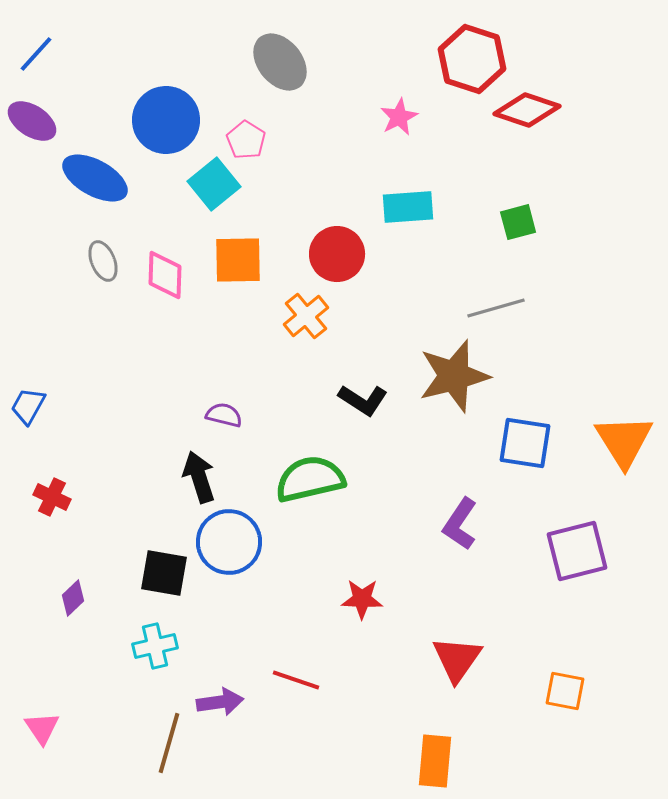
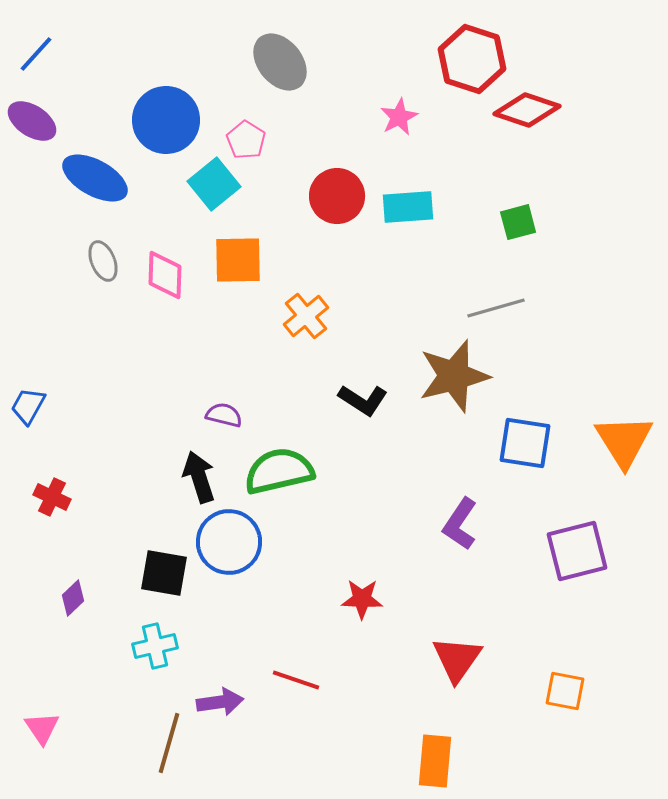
red circle at (337, 254): moved 58 px up
green semicircle at (310, 479): moved 31 px left, 8 px up
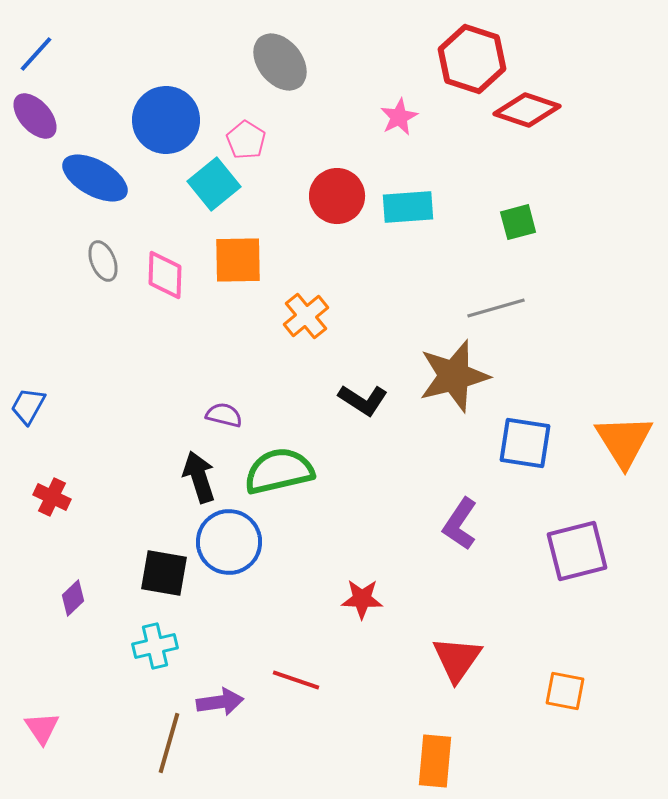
purple ellipse at (32, 121): moved 3 px right, 5 px up; rotated 15 degrees clockwise
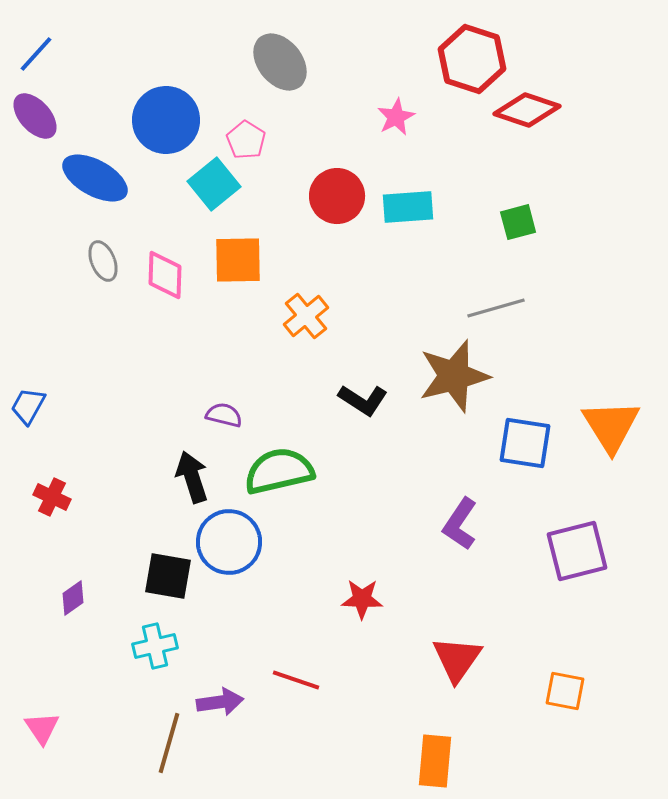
pink star at (399, 117): moved 3 px left
orange triangle at (624, 441): moved 13 px left, 15 px up
black arrow at (199, 477): moved 7 px left
black square at (164, 573): moved 4 px right, 3 px down
purple diamond at (73, 598): rotated 9 degrees clockwise
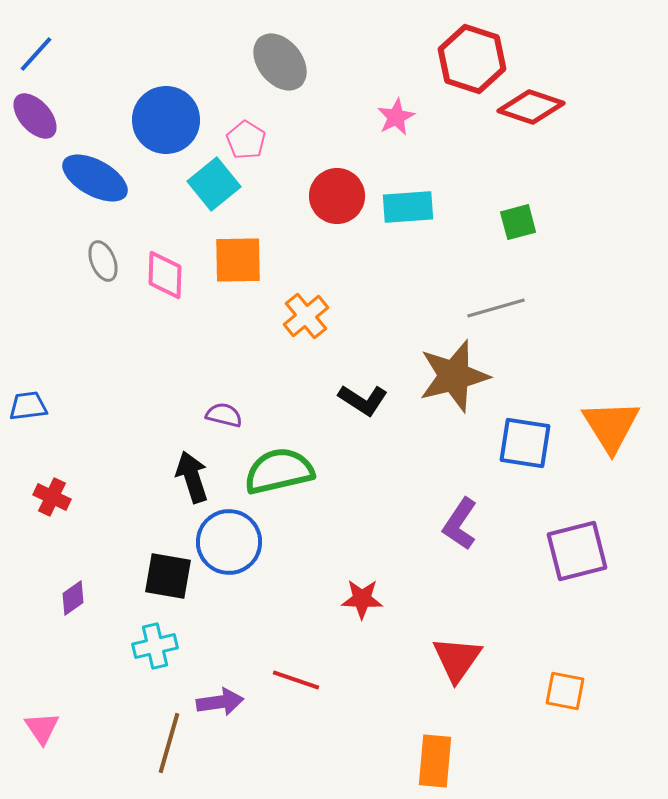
red diamond at (527, 110): moved 4 px right, 3 px up
blue trapezoid at (28, 406): rotated 54 degrees clockwise
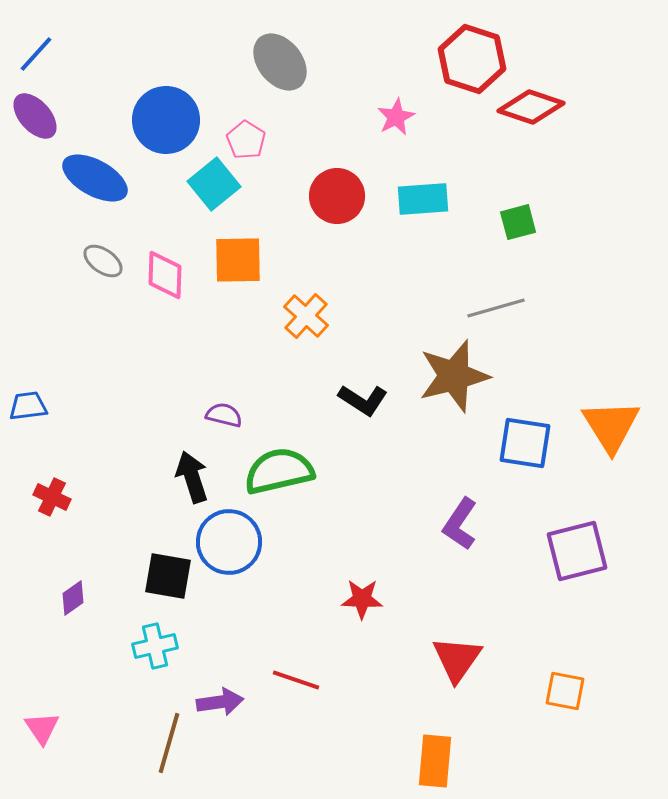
cyan rectangle at (408, 207): moved 15 px right, 8 px up
gray ellipse at (103, 261): rotated 33 degrees counterclockwise
orange cross at (306, 316): rotated 9 degrees counterclockwise
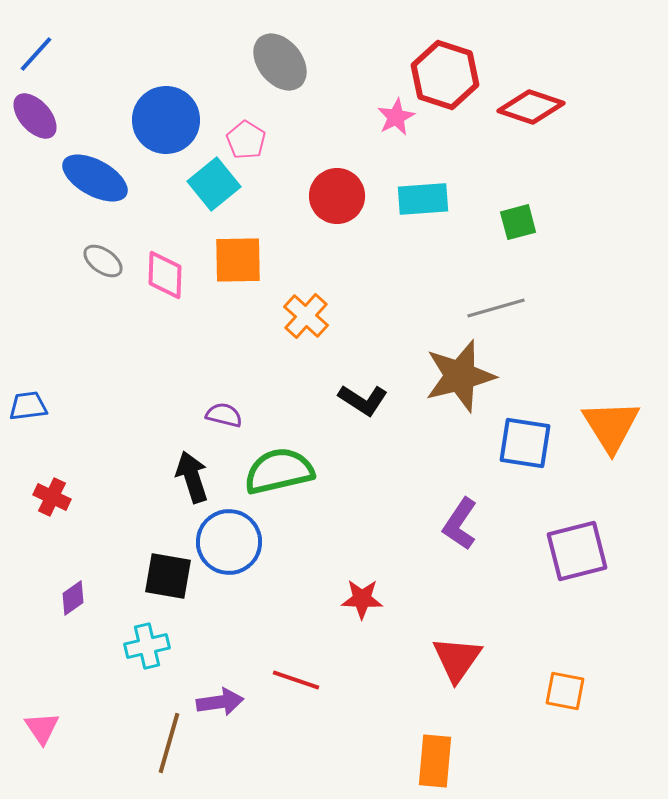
red hexagon at (472, 59): moved 27 px left, 16 px down
brown star at (454, 376): moved 6 px right
cyan cross at (155, 646): moved 8 px left
